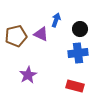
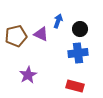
blue arrow: moved 2 px right, 1 px down
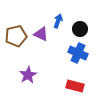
blue cross: rotated 30 degrees clockwise
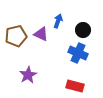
black circle: moved 3 px right, 1 px down
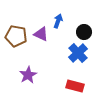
black circle: moved 1 px right, 2 px down
brown pentagon: rotated 25 degrees clockwise
blue cross: rotated 24 degrees clockwise
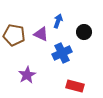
brown pentagon: moved 2 px left, 1 px up
blue cross: moved 16 px left; rotated 18 degrees clockwise
purple star: moved 1 px left
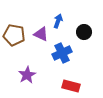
red rectangle: moved 4 px left
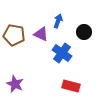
blue cross: rotated 30 degrees counterclockwise
purple star: moved 12 px left, 9 px down; rotated 18 degrees counterclockwise
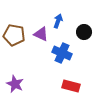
blue cross: rotated 12 degrees counterclockwise
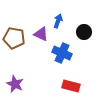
brown pentagon: moved 3 px down
